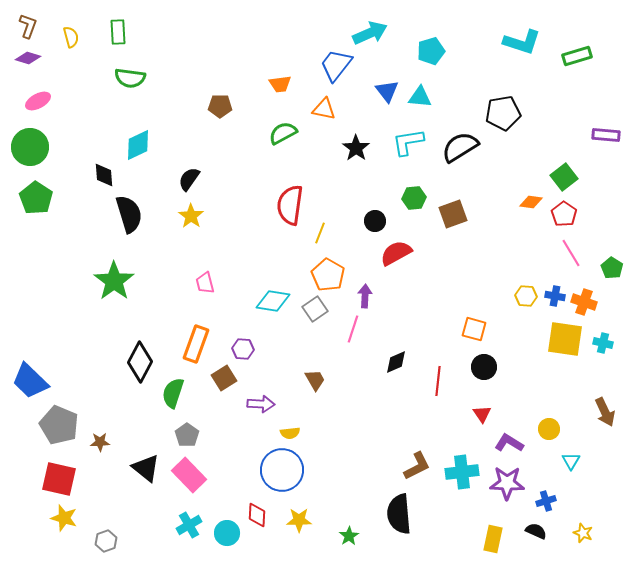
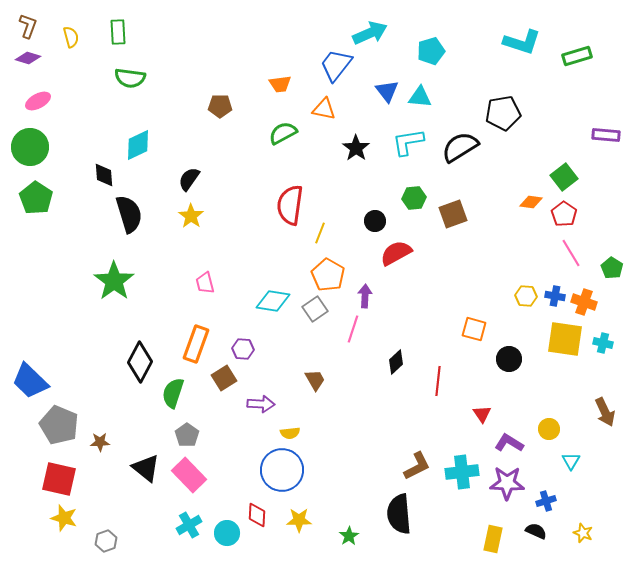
black diamond at (396, 362): rotated 20 degrees counterclockwise
black circle at (484, 367): moved 25 px right, 8 px up
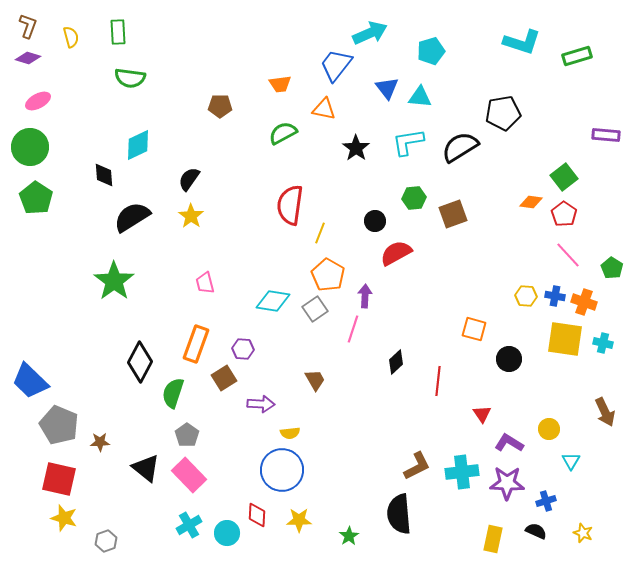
blue triangle at (387, 91): moved 3 px up
black semicircle at (129, 214): moved 3 px right, 3 px down; rotated 105 degrees counterclockwise
pink line at (571, 253): moved 3 px left, 2 px down; rotated 12 degrees counterclockwise
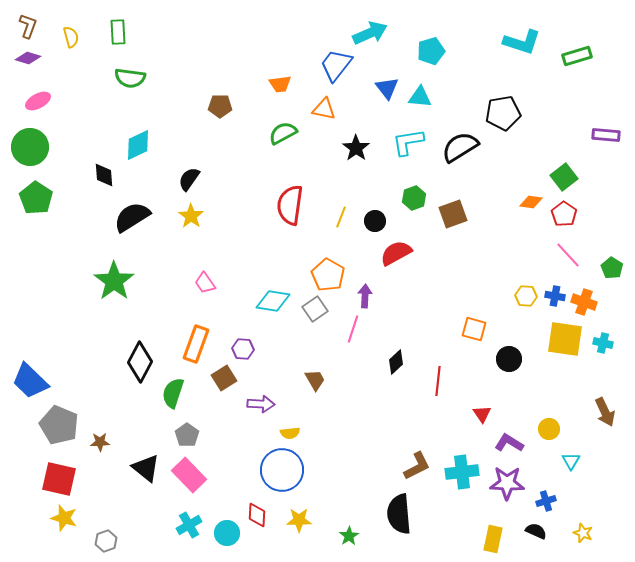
green hexagon at (414, 198): rotated 15 degrees counterclockwise
yellow line at (320, 233): moved 21 px right, 16 px up
pink trapezoid at (205, 283): rotated 20 degrees counterclockwise
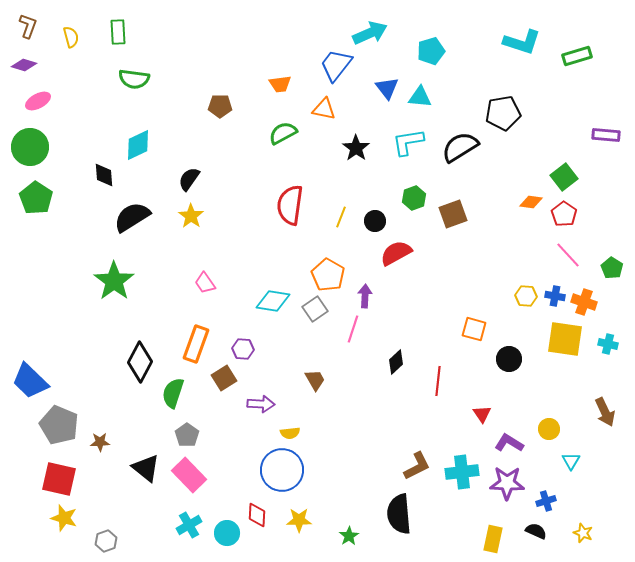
purple diamond at (28, 58): moved 4 px left, 7 px down
green semicircle at (130, 78): moved 4 px right, 1 px down
cyan cross at (603, 343): moved 5 px right, 1 px down
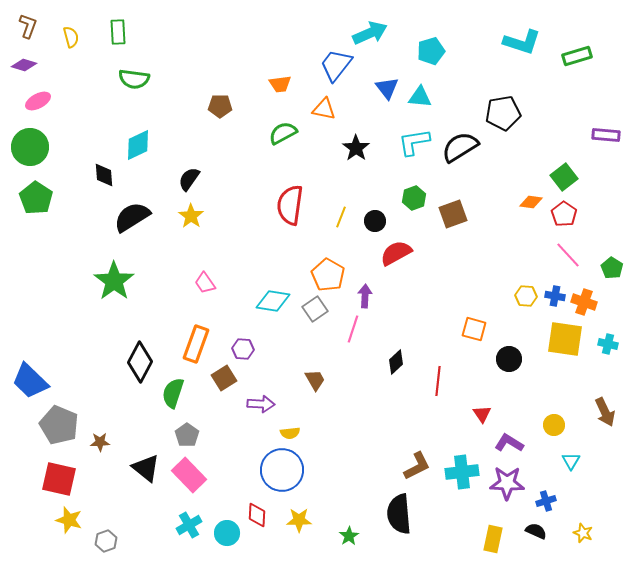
cyan L-shape at (408, 142): moved 6 px right
yellow circle at (549, 429): moved 5 px right, 4 px up
yellow star at (64, 518): moved 5 px right, 2 px down
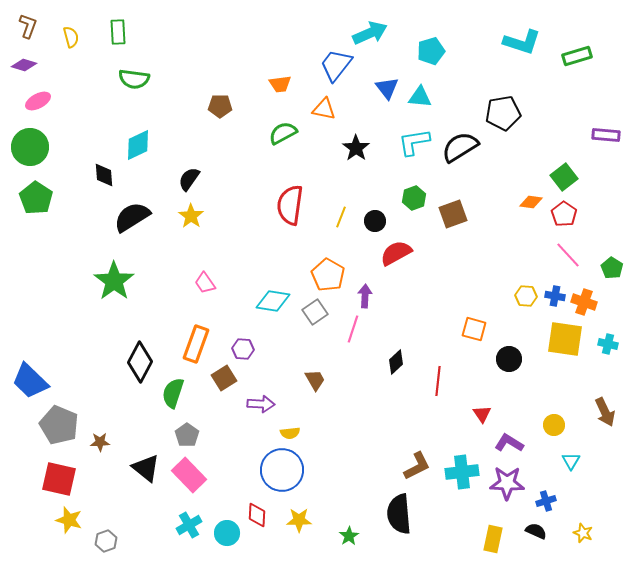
gray square at (315, 309): moved 3 px down
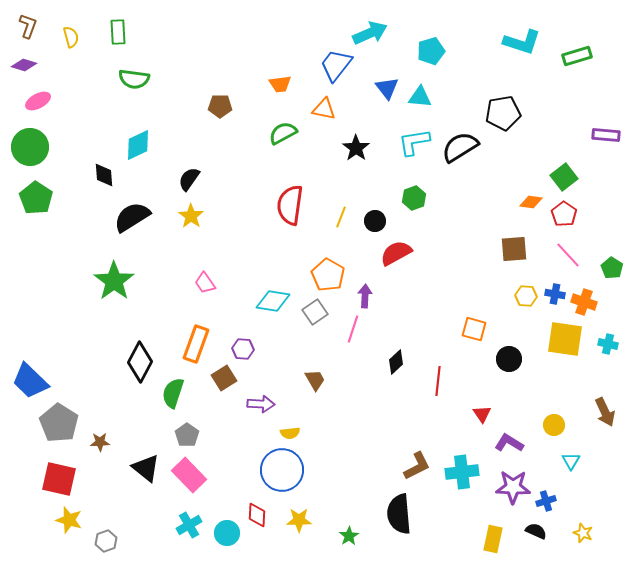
brown square at (453, 214): moved 61 px right, 35 px down; rotated 16 degrees clockwise
blue cross at (555, 296): moved 2 px up
gray pentagon at (59, 425): moved 2 px up; rotated 9 degrees clockwise
purple star at (507, 483): moved 6 px right, 4 px down
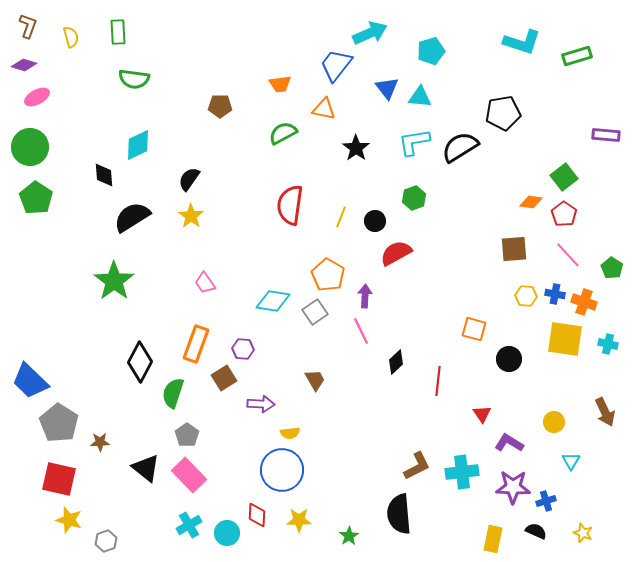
pink ellipse at (38, 101): moved 1 px left, 4 px up
pink line at (353, 329): moved 8 px right, 2 px down; rotated 44 degrees counterclockwise
yellow circle at (554, 425): moved 3 px up
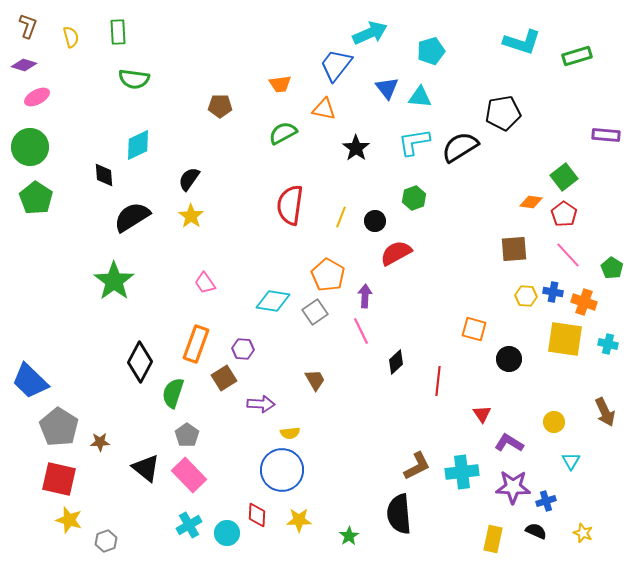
blue cross at (555, 294): moved 2 px left, 2 px up
gray pentagon at (59, 423): moved 4 px down
